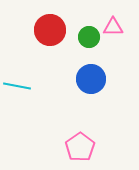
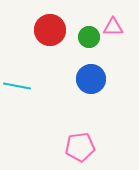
pink pentagon: rotated 28 degrees clockwise
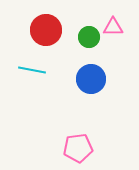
red circle: moved 4 px left
cyan line: moved 15 px right, 16 px up
pink pentagon: moved 2 px left, 1 px down
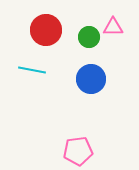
pink pentagon: moved 3 px down
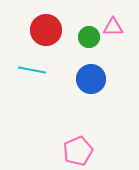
pink pentagon: rotated 16 degrees counterclockwise
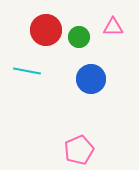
green circle: moved 10 px left
cyan line: moved 5 px left, 1 px down
pink pentagon: moved 1 px right, 1 px up
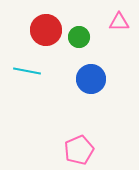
pink triangle: moved 6 px right, 5 px up
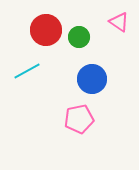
pink triangle: rotated 35 degrees clockwise
cyan line: rotated 40 degrees counterclockwise
blue circle: moved 1 px right
pink pentagon: moved 31 px up; rotated 12 degrees clockwise
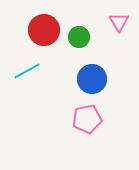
pink triangle: rotated 25 degrees clockwise
red circle: moved 2 px left
pink pentagon: moved 8 px right
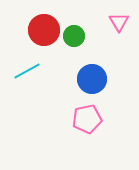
green circle: moved 5 px left, 1 px up
